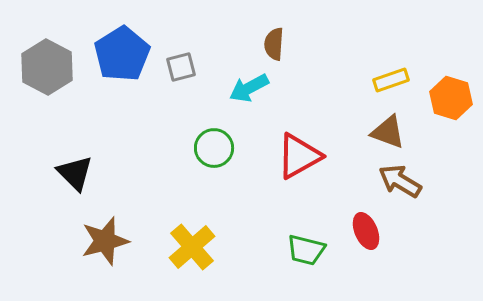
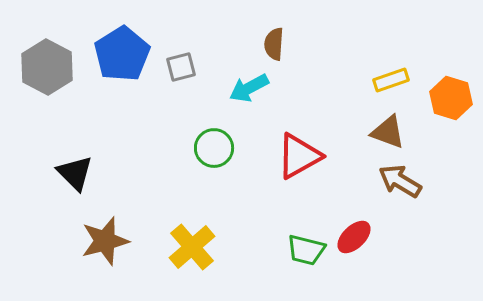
red ellipse: moved 12 px left, 6 px down; rotated 69 degrees clockwise
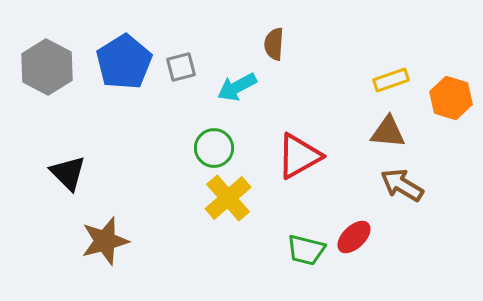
blue pentagon: moved 2 px right, 8 px down
cyan arrow: moved 12 px left, 1 px up
brown triangle: rotated 15 degrees counterclockwise
black triangle: moved 7 px left
brown arrow: moved 2 px right, 4 px down
yellow cross: moved 36 px right, 49 px up
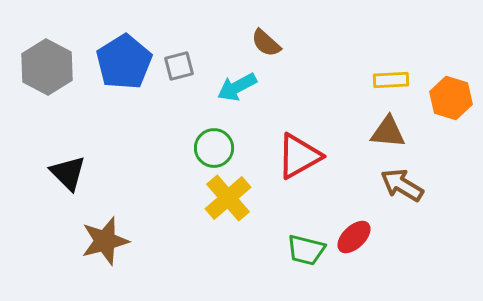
brown semicircle: moved 8 px left, 1 px up; rotated 52 degrees counterclockwise
gray square: moved 2 px left, 1 px up
yellow rectangle: rotated 16 degrees clockwise
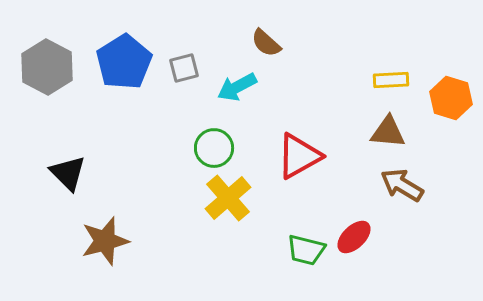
gray square: moved 5 px right, 2 px down
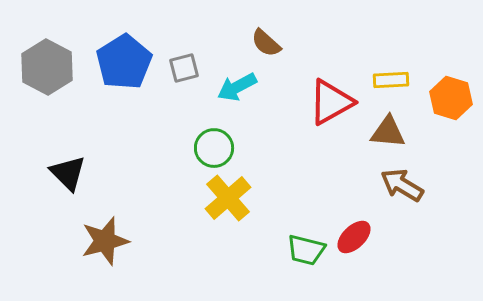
red triangle: moved 32 px right, 54 px up
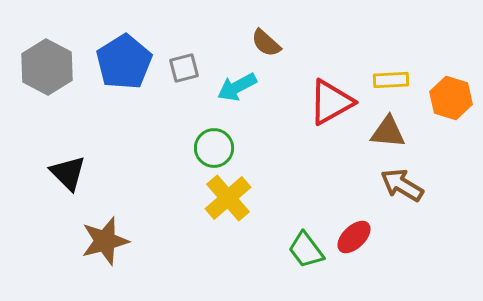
green trapezoid: rotated 39 degrees clockwise
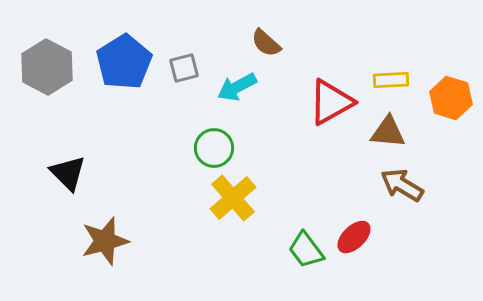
yellow cross: moved 5 px right
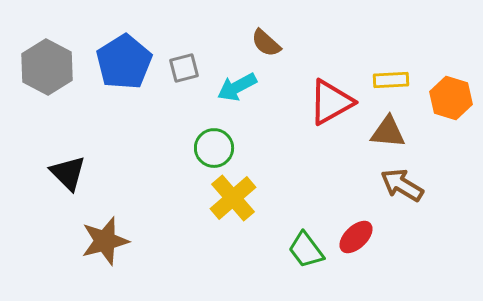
red ellipse: moved 2 px right
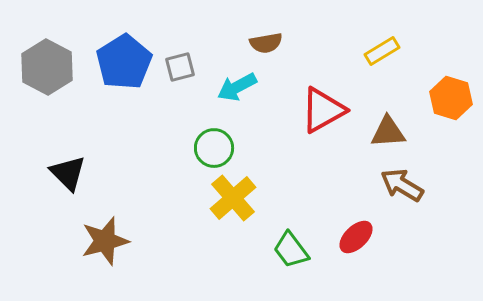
brown semicircle: rotated 52 degrees counterclockwise
gray square: moved 4 px left, 1 px up
yellow rectangle: moved 9 px left, 29 px up; rotated 28 degrees counterclockwise
red triangle: moved 8 px left, 8 px down
brown triangle: rotated 9 degrees counterclockwise
green trapezoid: moved 15 px left
